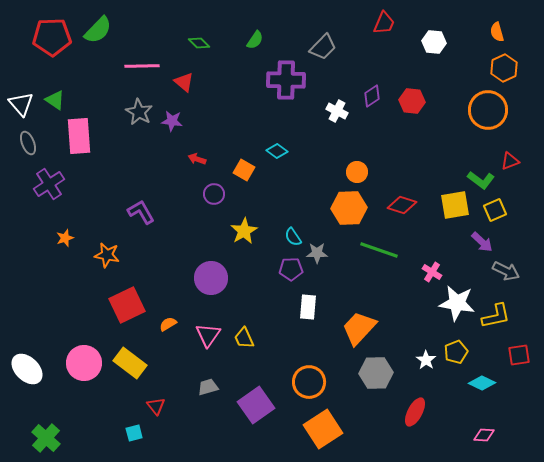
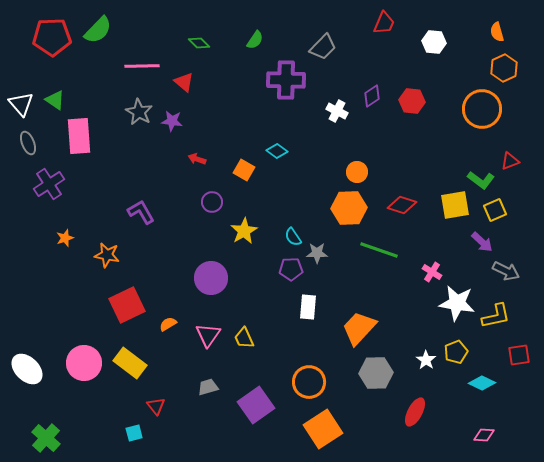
orange circle at (488, 110): moved 6 px left, 1 px up
purple circle at (214, 194): moved 2 px left, 8 px down
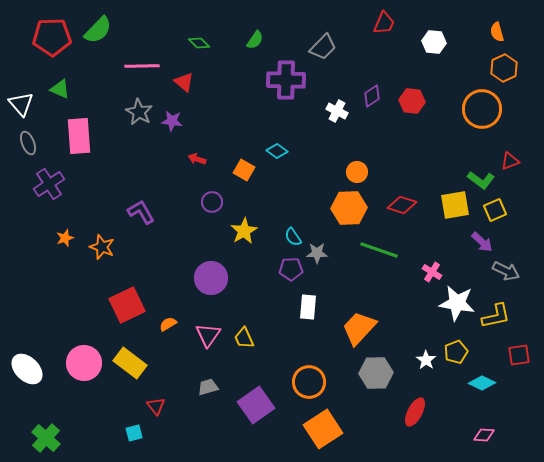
green triangle at (55, 100): moved 5 px right, 11 px up; rotated 10 degrees counterclockwise
orange star at (107, 255): moved 5 px left, 8 px up; rotated 10 degrees clockwise
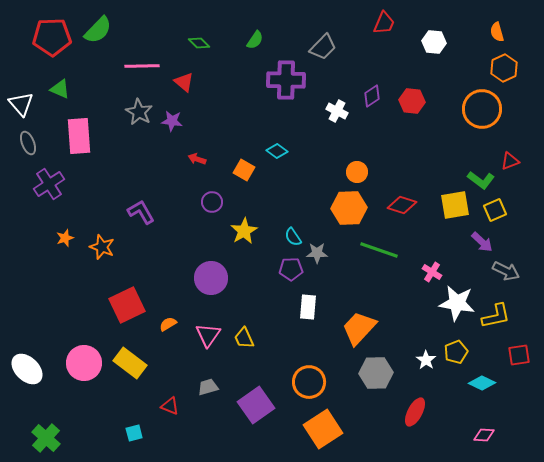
red triangle at (156, 406): moved 14 px right; rotated 30 degrees counterclockwise
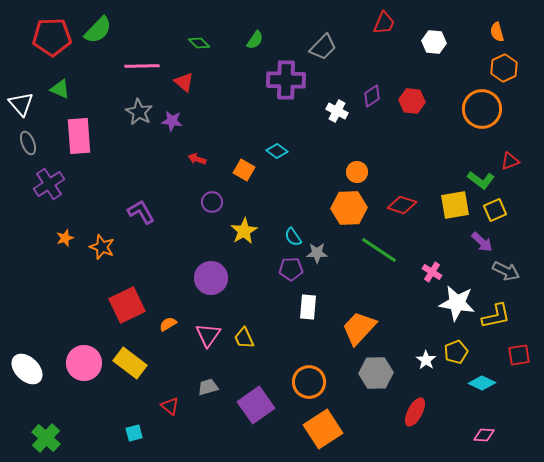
green line at (379, 250): rotated 15 degrees clockwise
red triangle at (170, 406): rotated 18 degrees clockwise
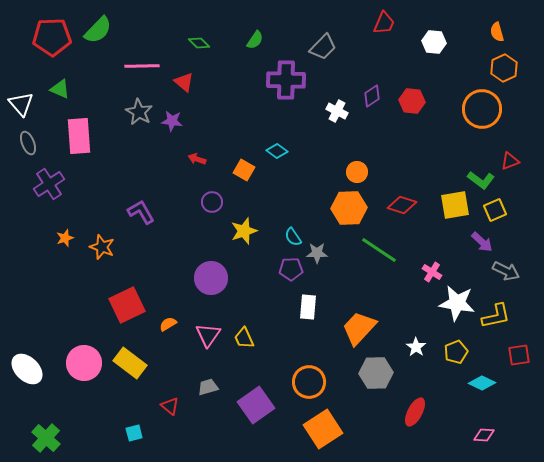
yellow star at (244, 231): rotated 12 degrees clockwise
white star at (426, 360): moved 10 px left, 13 px up
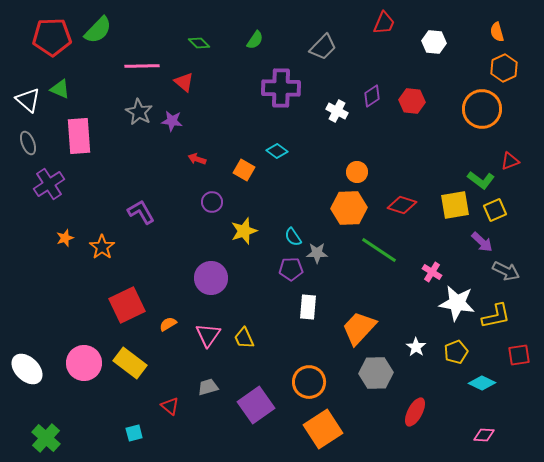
purple cross at (286, 80): moved 5 px left, 8 px down
white triangle at (21, 104): moved 7 px right, 4 px up; rotated 8 degrees counterclockwise
orange star at (102, 247): rotated 15 degrees clockwise
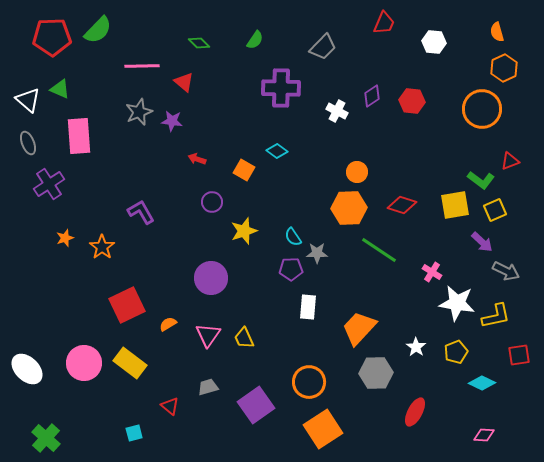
gray star at (139, 112): rotated 20 degrees clockwise
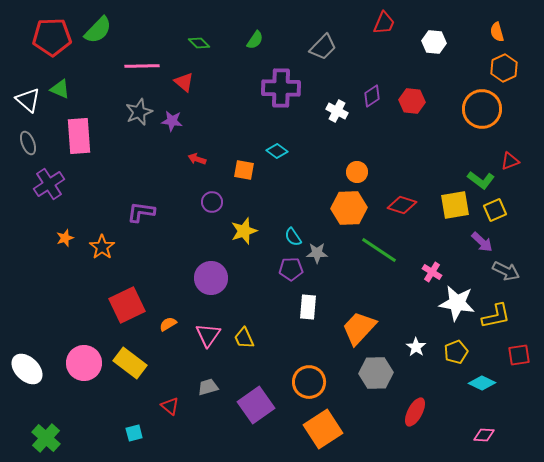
orange square at (244, 170): rotated 20 degrees counterclockwise
purple L-shape at (141, 212): rotated 52 degrees counterclockwise
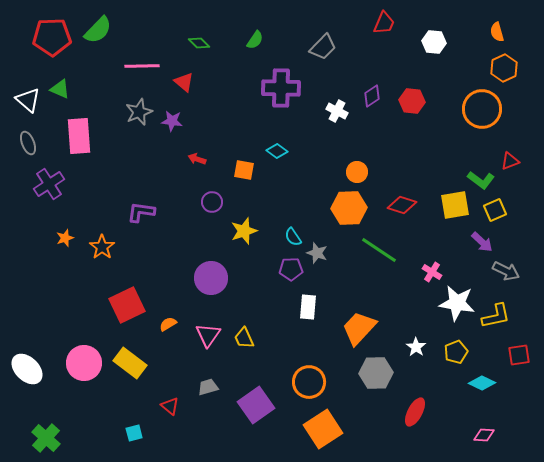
gray star at (317, 253): rotated 20 degrees clockwise
